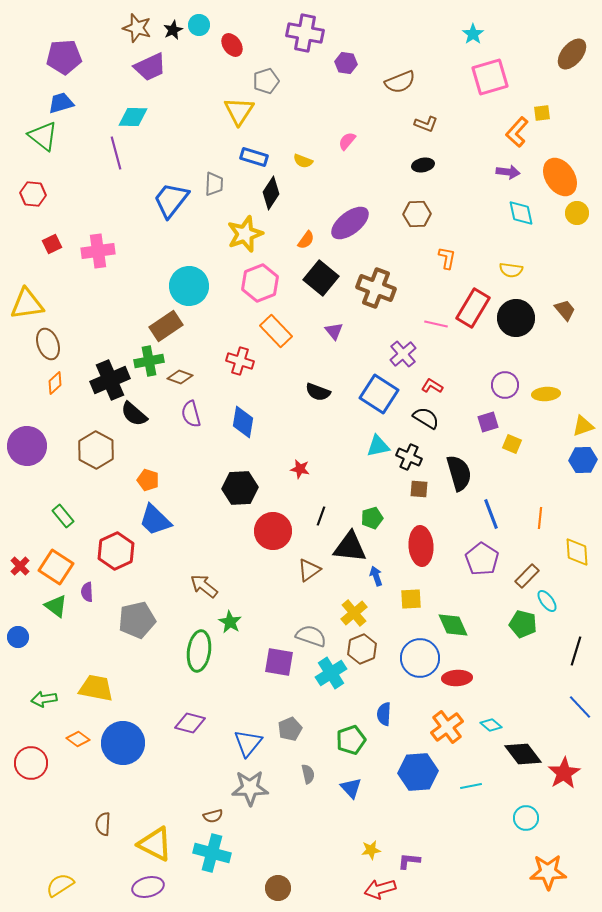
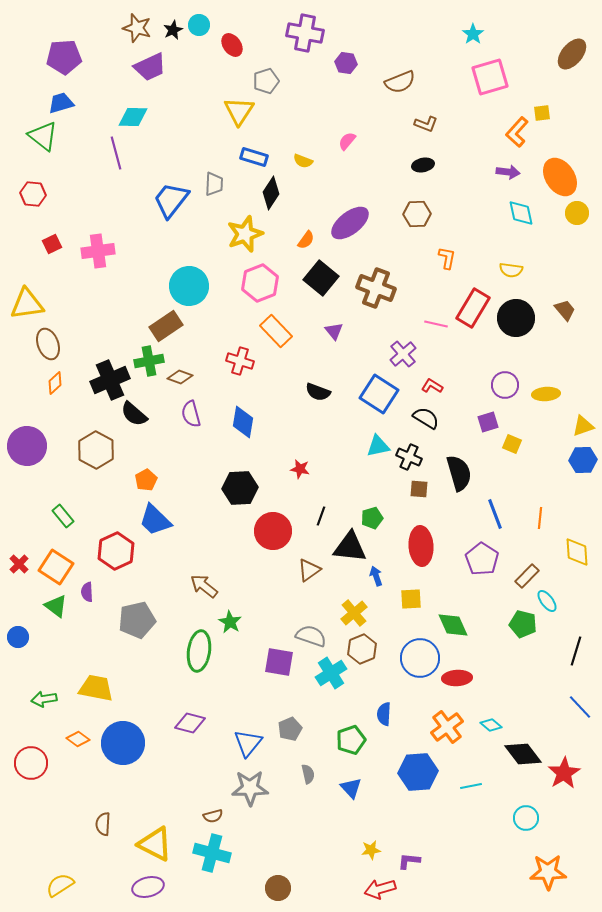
orange pentagon at (148, 480): moved 2 px left; rotated 25 degrees clockwise
blue line at (491, 514): moved 4 px right
red cross at (20, 566): moved 1 px left, 2 px up
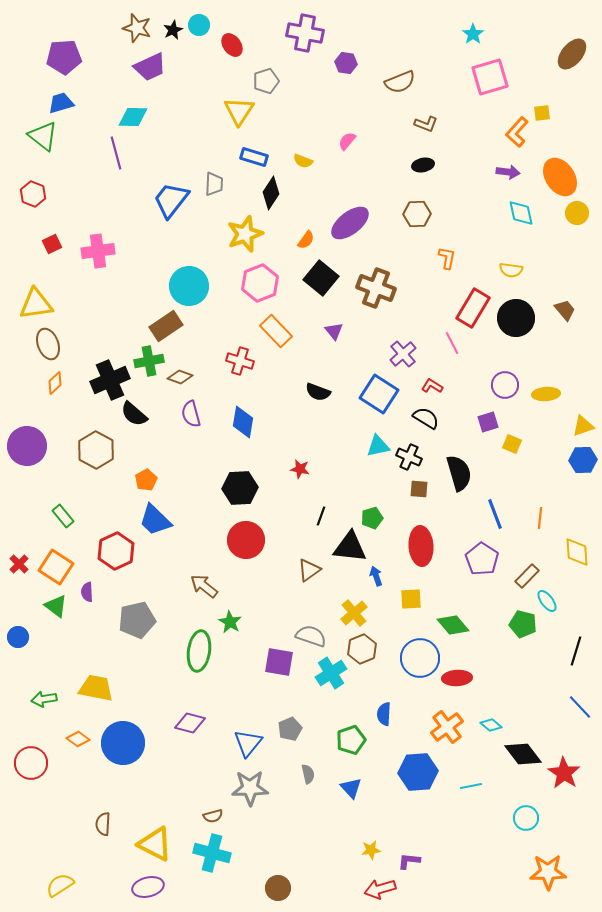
red hexagon at (33, 194): rotated 15 degrees clockwise
yellow triangle at (27, 304): moved 9 px right
pink line at (436, 324): moved 16 px right, 19 px down; rotated 50 degrees clockwise
red circle at (273, 531): moved 27 px left, 9 px down
green diamond at (453, 625): rotated 16 degrees counterclockwise
red star at (564, 773): rotated 8 degrees counterclockwise
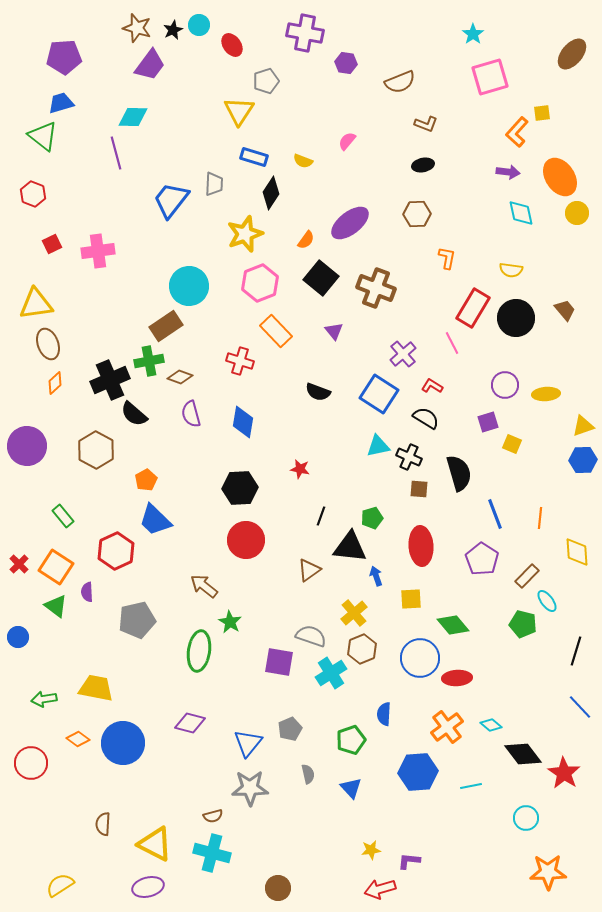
purple trapezoid at (150, 67): moved 2 px up; rotated 28 degrees counterclockwise
